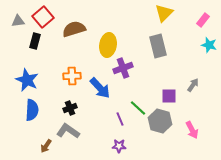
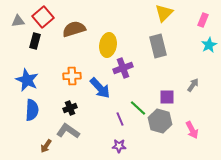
pink rectangle: rotated 16 degrees counterclockwise
cyan star: rotated 28 degrees clockwise
purple square: moved 2 px left, 1 px down
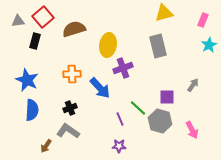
yellow triangle: rotated 30 degrees clockwise
orange cross: moved 2 px up
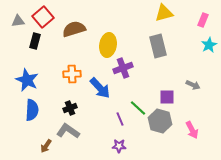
gray arrow: rotated 80 degrees clockwise
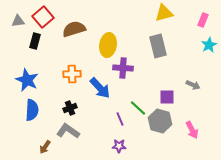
purple cross: rotated 24 degrees clockwise
brown arrow: moved 1 px left, 1 px down
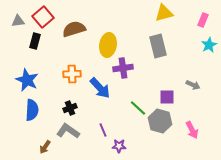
purple cross: rotated 12 degrees counterclockwise
purple line: moved 17 px left, 11 px down
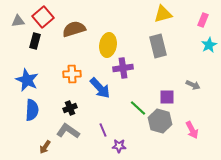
yellow triangle: moved 1 px left, 1 px down
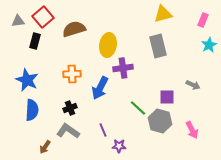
blue arrow: rotated 70 degrees clockwise
